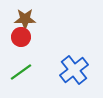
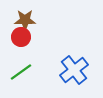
brown star: moved 1 px down
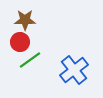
red circle: moved 1 px left, 5 px down
green line: moved 9 px right, 12 px up
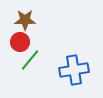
green line: rotated 15 degrees counterclockwise
blue cross: rotated 28 degrees clockwise
